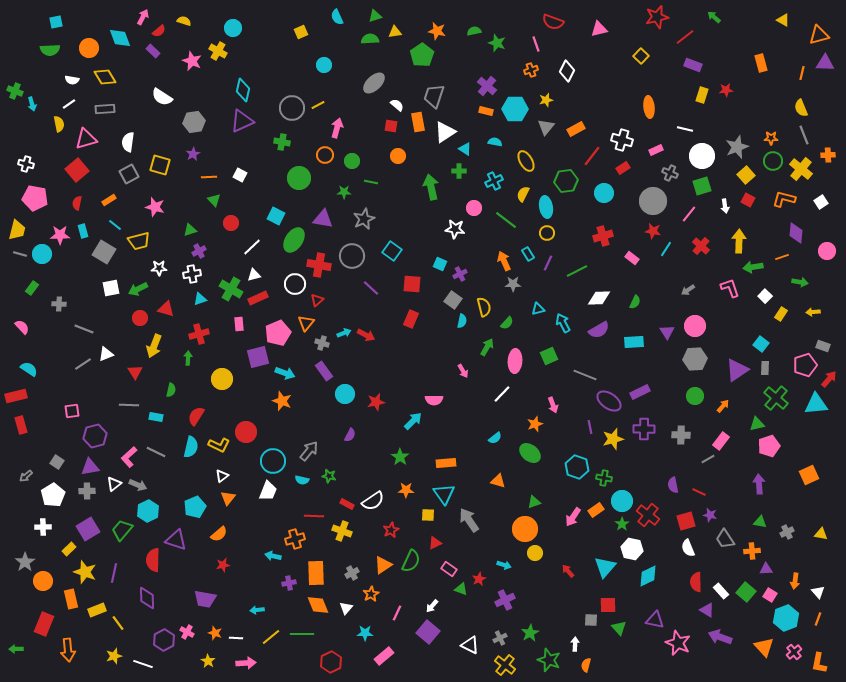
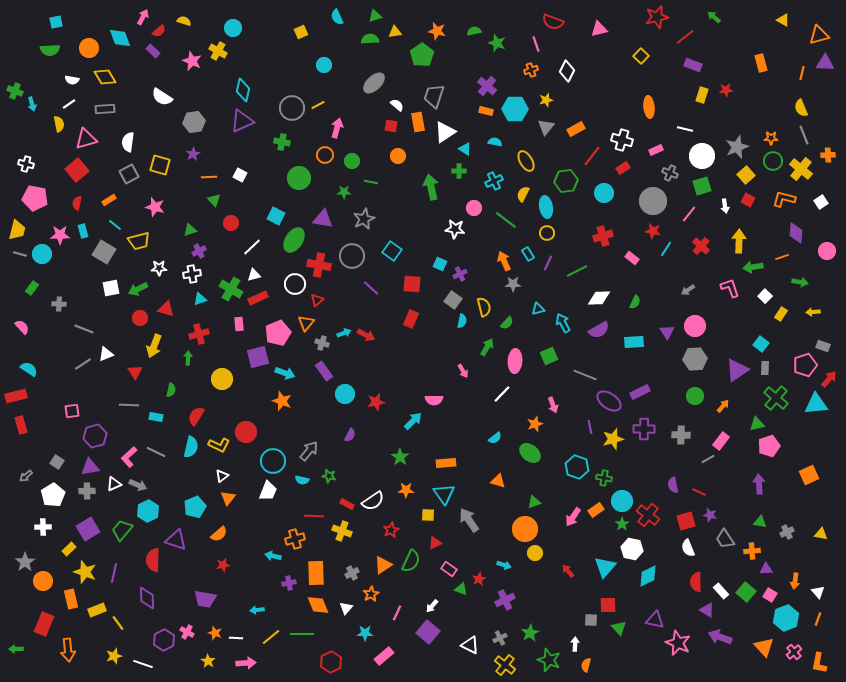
white triangle at (114, 484): rotated 14 degrees clockwise
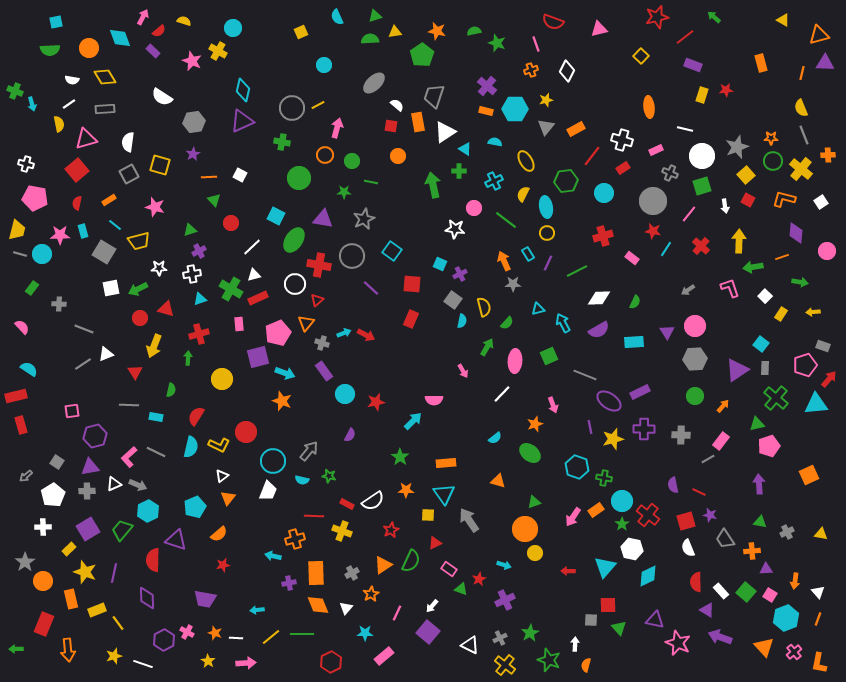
green arrow at (431, 187): moved 2 px right, 2 px up
red arrow at (568, 571): rotated 48 degrees counterclockwise
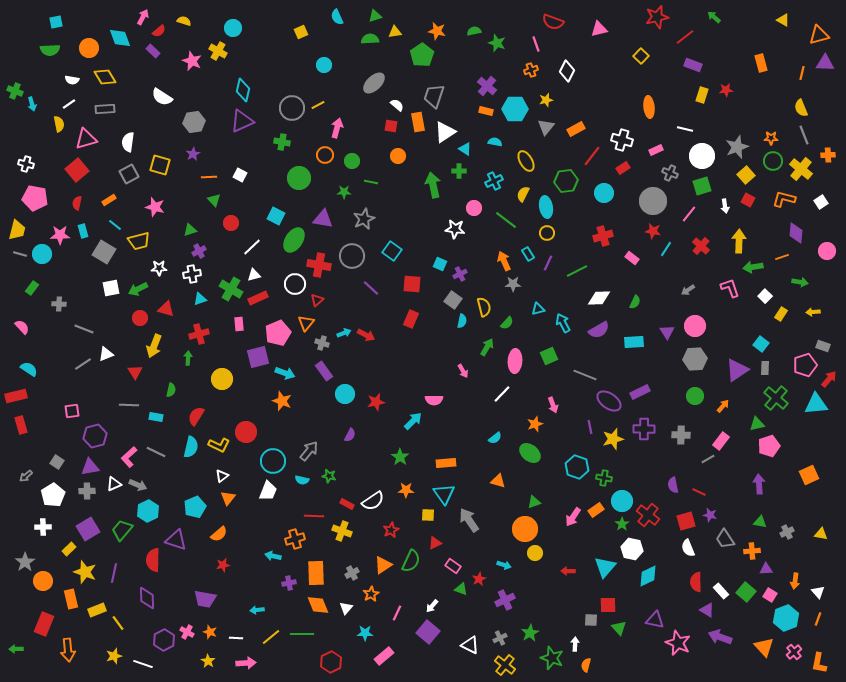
pink rectangle at (449, 569): moved 4 px right, 3 px up
orange star at (215, 633): moved 5 px left, 1 px up
green star at (549, 660): moved 3 px right, 2 px up
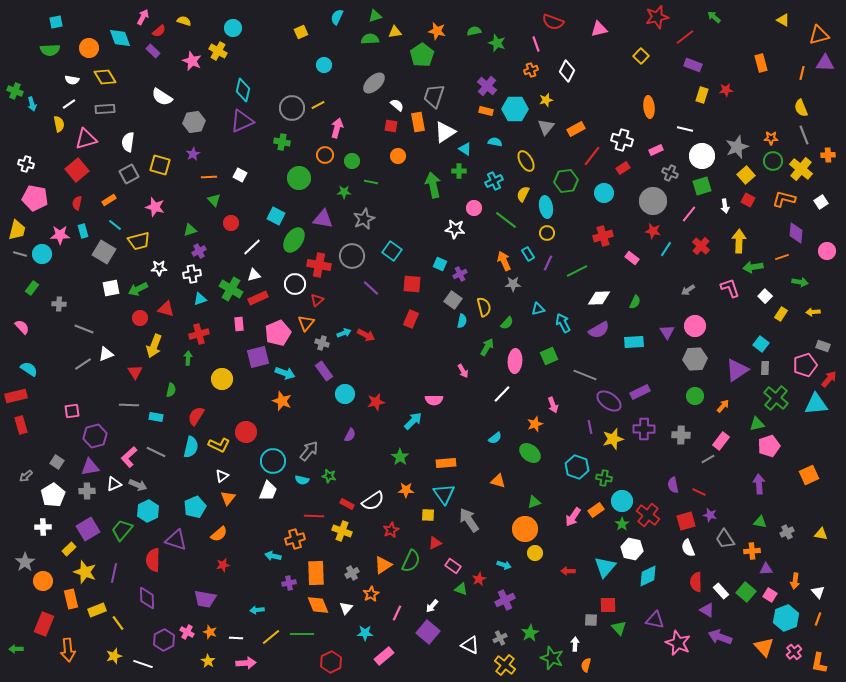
cyan semicircle at (337, 17): rotated 49 degrees clockwise
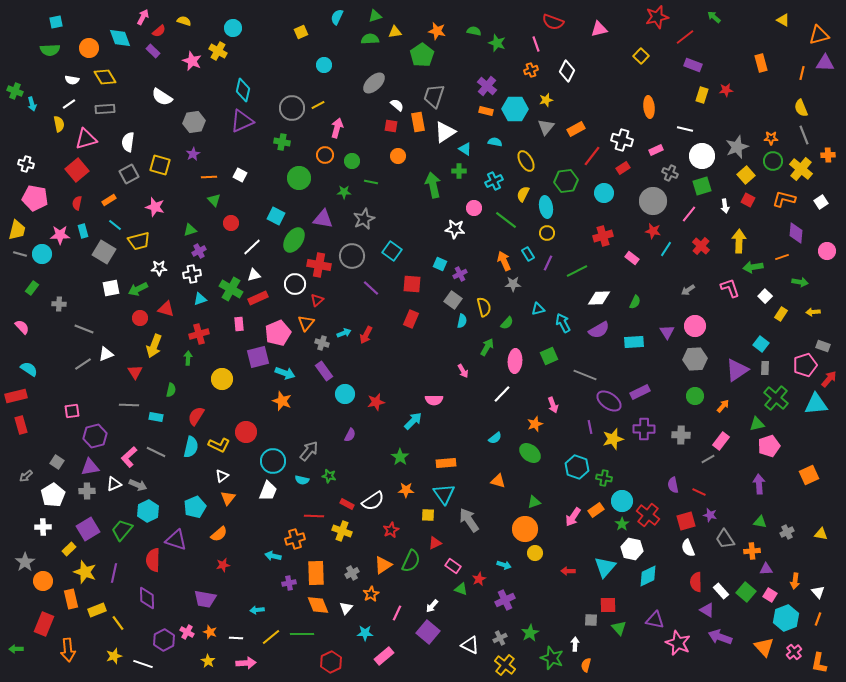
green semicircle at (474, 31): rotated 24 degrees clockwise
red arrow at (366, 335): rotated 90 degrees clockwise
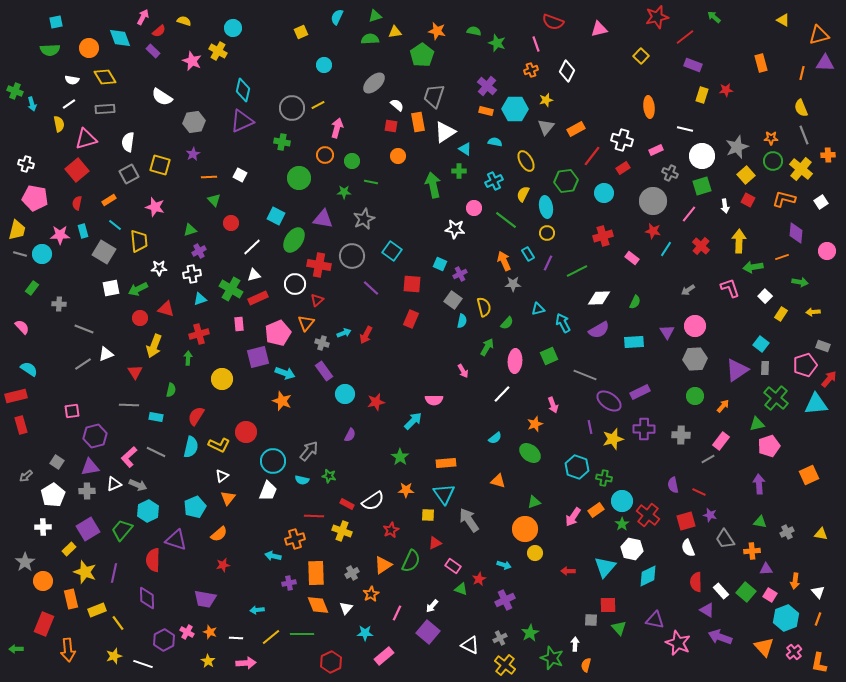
yellow trapezoid at (139, 241): rotated 80 degrees counterclockwise
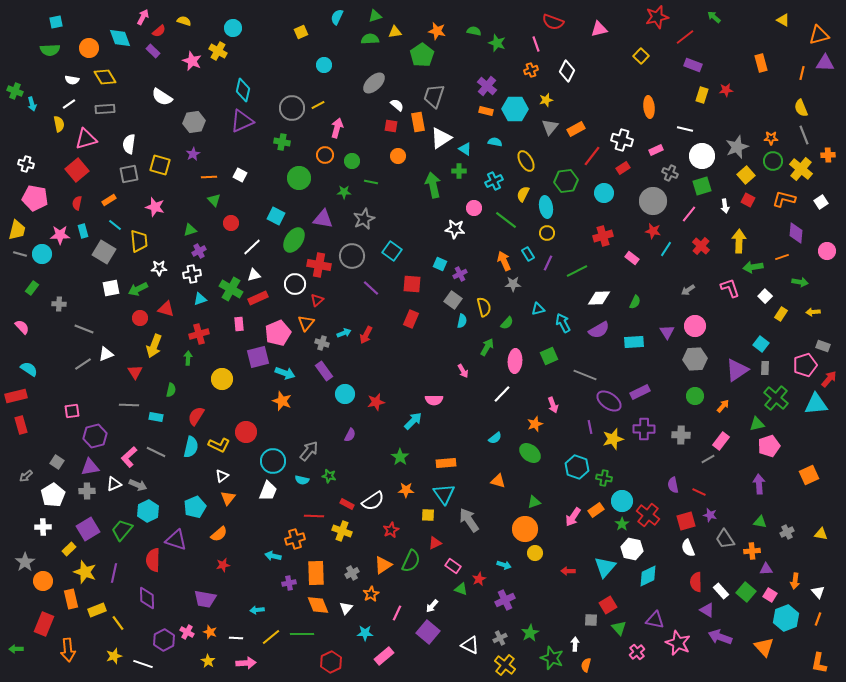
gray triangle at (546, 127): moved 4 px right
white triangle at (445, 132): moved 4 px left, 6 px down
white semicircle at (128, 142): moved 1 px right, 2 px down
gray square at (129, 174): rotated 18 degrees clockwise
red square at (608, 605): rotated 30 degrees counterclockwise
pink cross at (794, 652): moved 157 px left
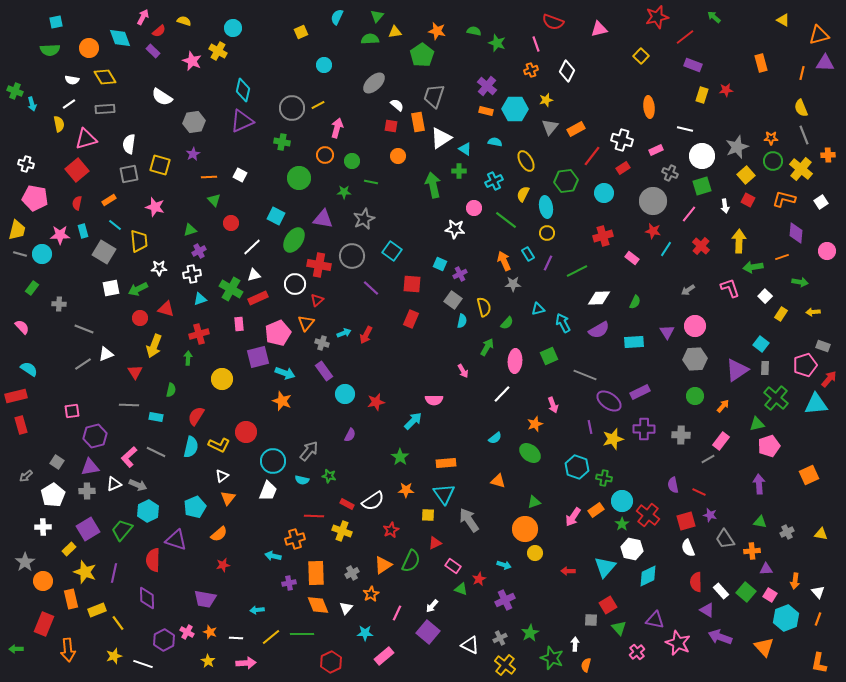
green triangle at (375, 16): moved 2 px right; rotated 32 degrees counterclockwise
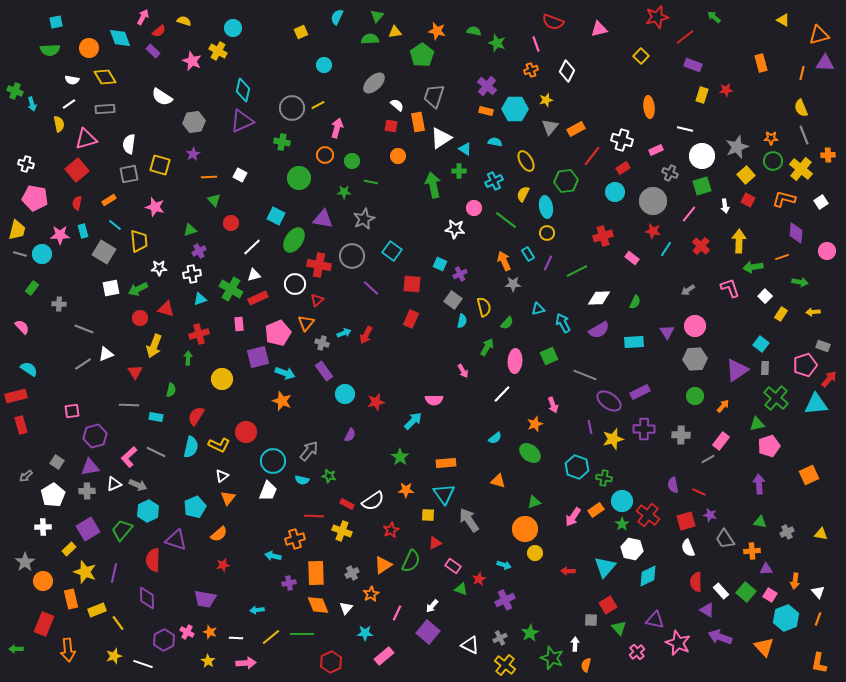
cyan circle at (604, 193): moved 11 px right, 1 px up
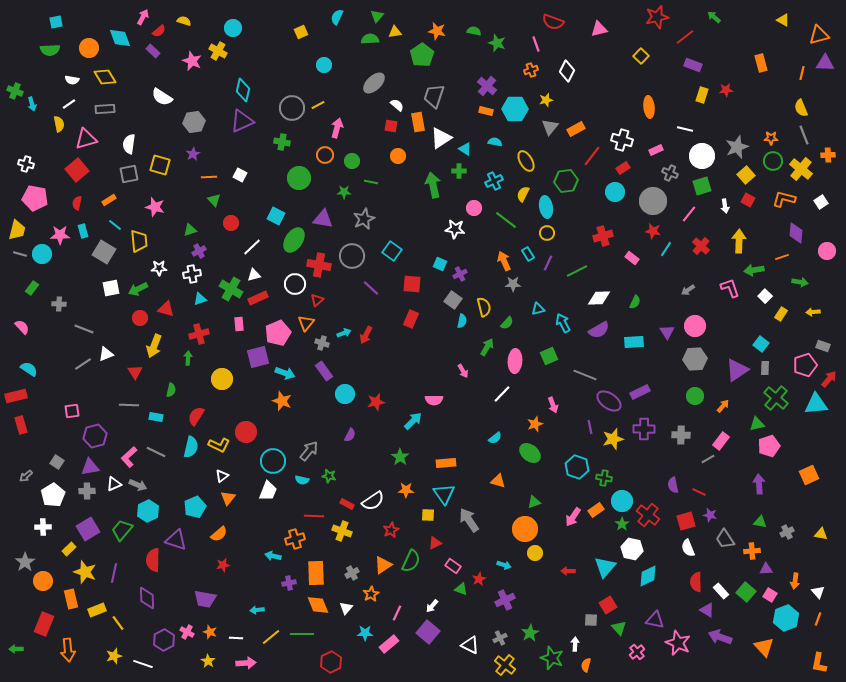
green arrow at (753, 267): moved 1 px right, 3 px down
pink rectangle at (384, 656): moved 5 px right, 12 px up
